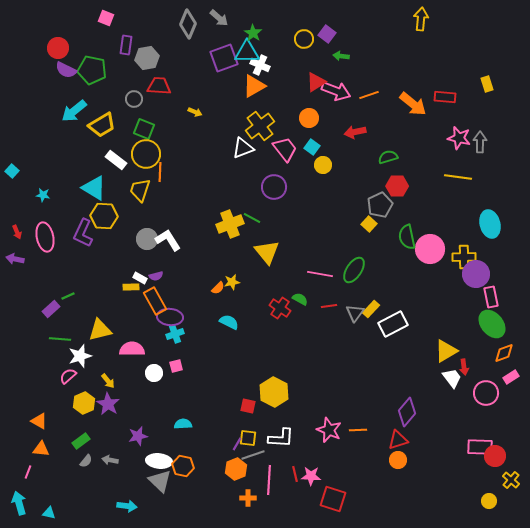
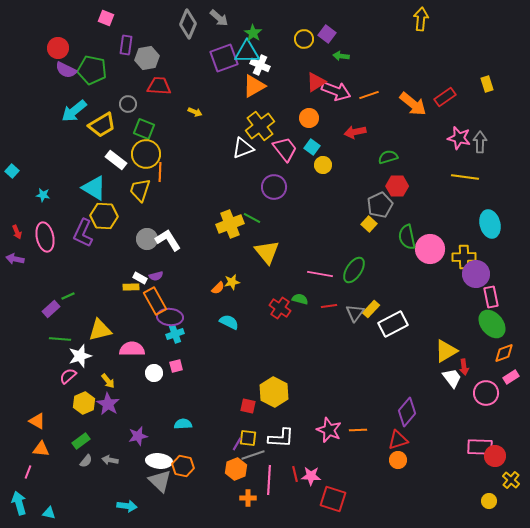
red rectangle at (445, 97): rotated 40 degrees counterclockwise
gray circle at (134, 99): moved 6 px left, 5 px down
yellow line at (458, 177): moved 7 px right
green semicircle at (300, 299): rotated 14 degrees counterclockwise
orange triangle at (39, 421): moved 2 px left
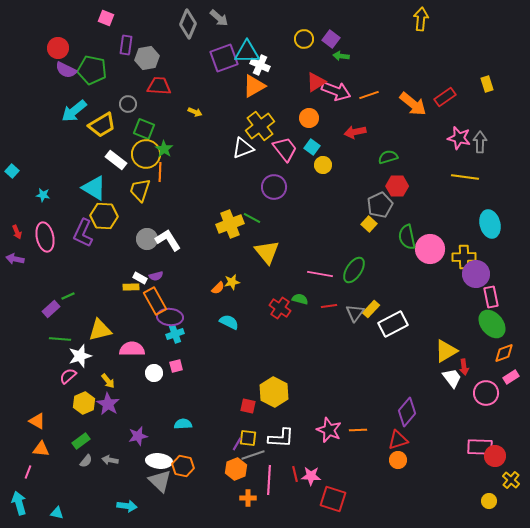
green star at (253, 33): moved 89 px left, 116 px down
purple square at (327, 34): moved 4 px right, 5 px down
cyan triangle at (49, 513): moved 8 px right
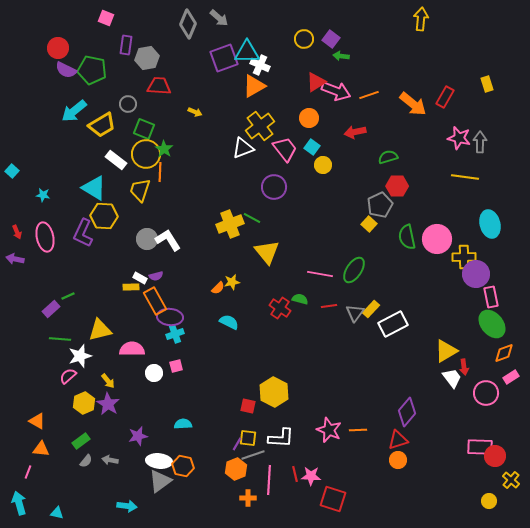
red rectangle at (445, 97): rotated 25 degrees counterclockwise
pink circle at (430, 249): moved 7 px right, 10 px up
gray triangle at (160, 481): rotated 40 degrees clockwise
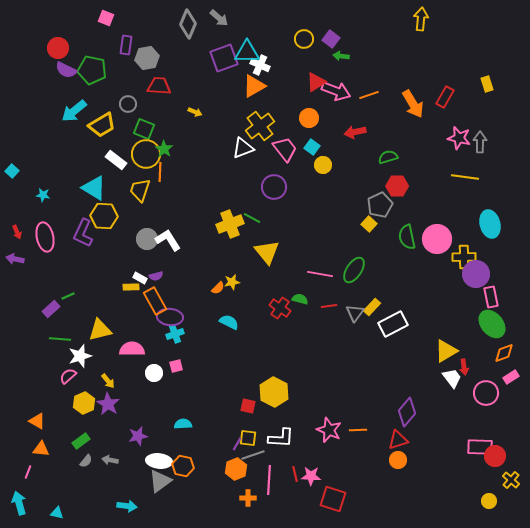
orange arrow at (413, 104): rotated 20 degrees clockwise
yellow rectangle at (371, 309): moved 1 px right, 2 px up
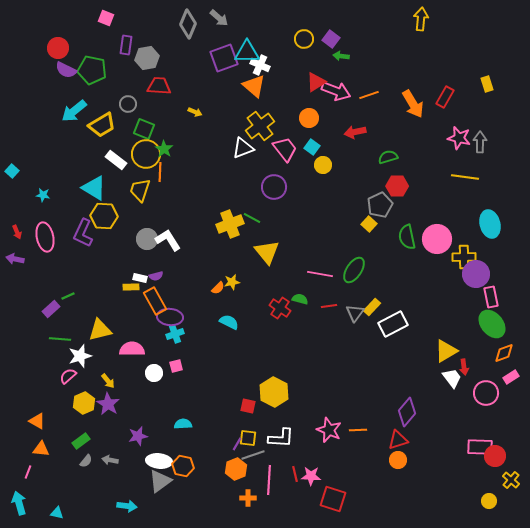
orange triangle at (254, 86): rotated 50 degrees counterclockwise
white rectangle at (140, 278): rotated 16 degrees counterclockwise
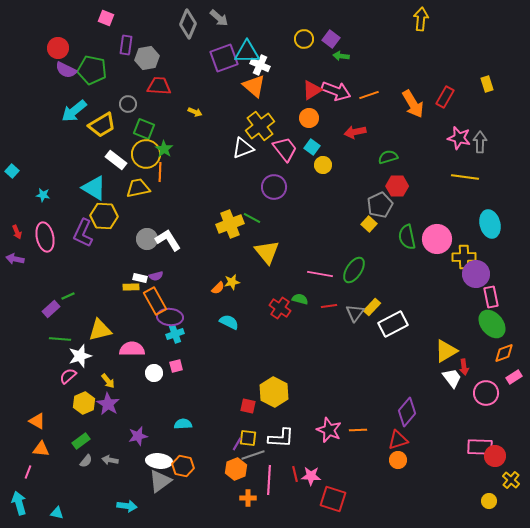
red triangle at (316, 82): moved 4 px left, 8 px down
yellow trapezoid at (140, 190): moved 2 px left, 2 px up; rotated 60 degrees clockwise
pink rectangle at (511, 377): moved 3 px right
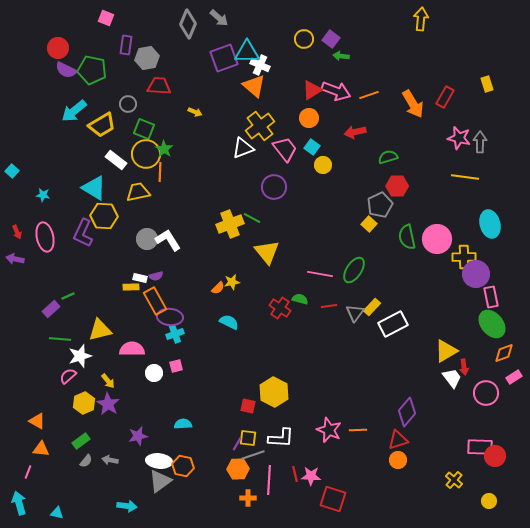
yellow trapezoid at (138, 188): moved 4 px down
orange hexagon at (236, 469): moved 2 px right; rotated 20 degrees clockwise
yellow cross at (511, 480): moved 57 px left
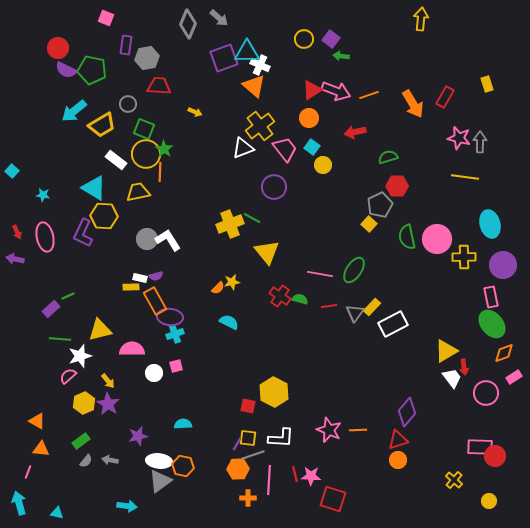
purple circle at (476, 274): moved 27 px right, 9 px up
red cross at (280, 308): moved 12 px up
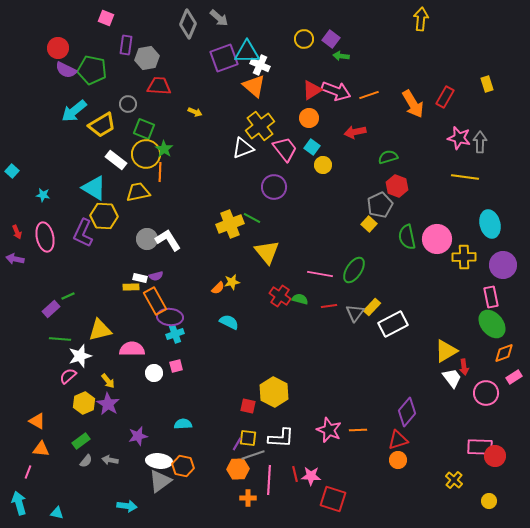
red hexagon at (397, 186): rotated 20 degrees clockwise
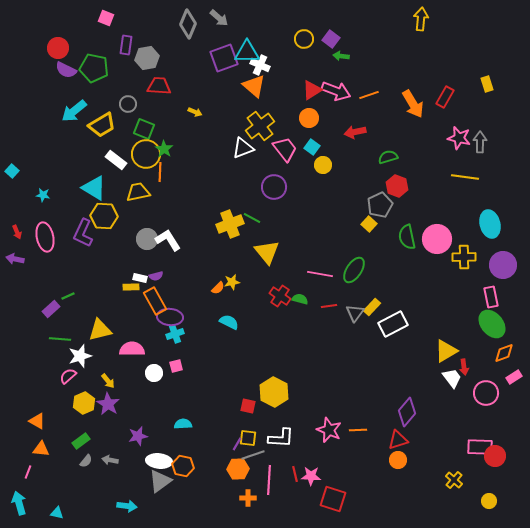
green pentagon at (92, 70): moved 2 px right, 2 px up
